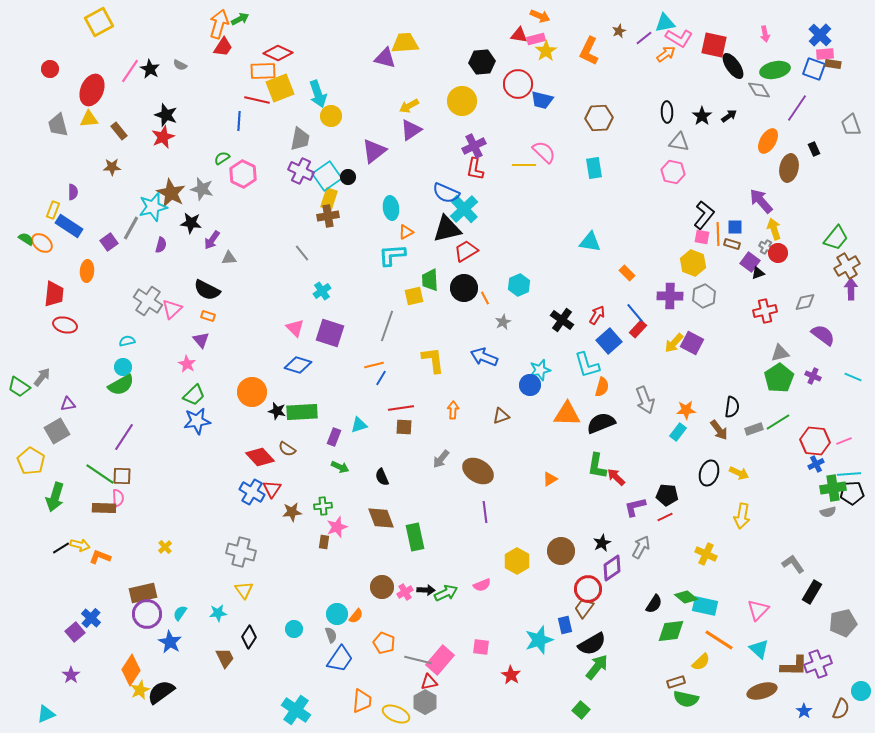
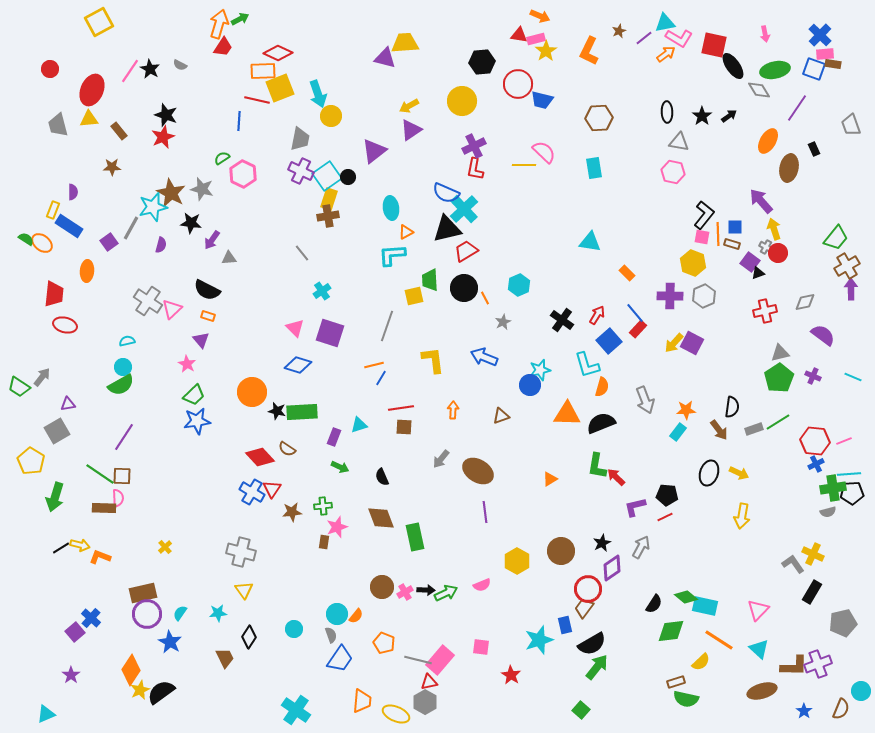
yellow cross at (706, 554): moved 107 px right
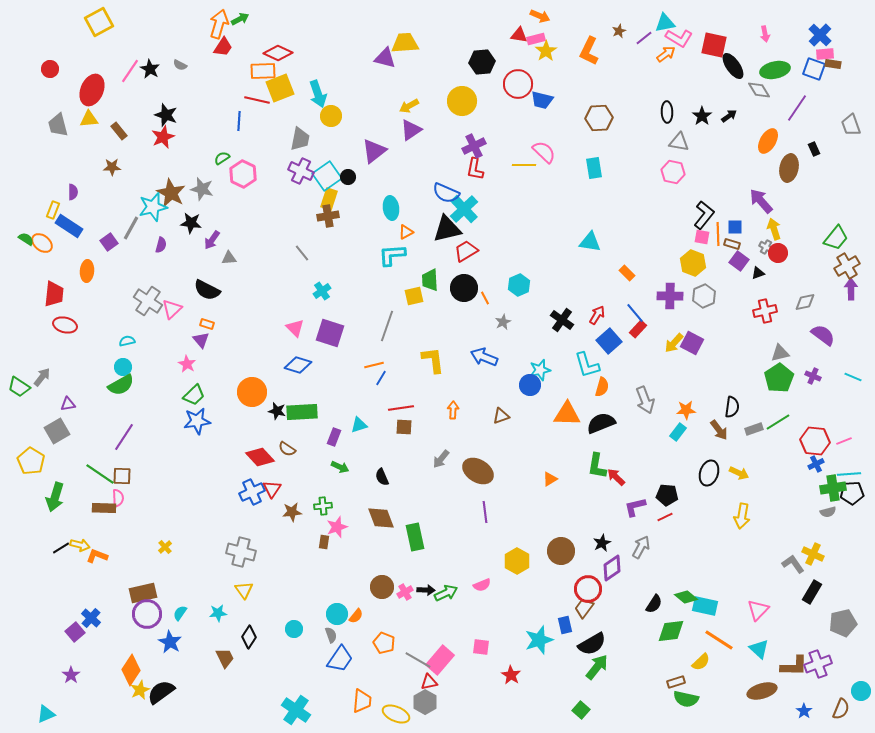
purple square at (750, 262): moved 11 px left, 1 px up
orange rectangle at (208, 316): moved 1 px left, 8 px down
blue cross at (252, 492): rotated 35 degrees clockwise
orange L-shape at (100, 557): moved 3 px left, 1 px up
gray line at (418, 660): rotated 16 degrees clockwise
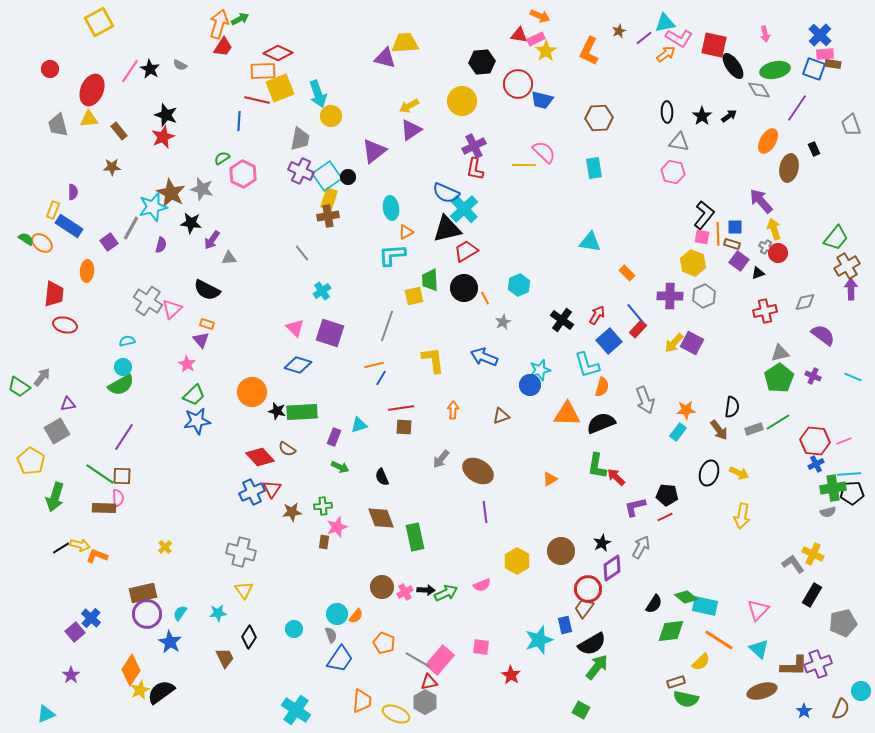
pink rectangle at (536, 39): rotated 12 degrees counterclockwise
black rectangle at (812, 592): moved 3 px down
green square at (581, 710): rotated 12 degrees counterclockwise
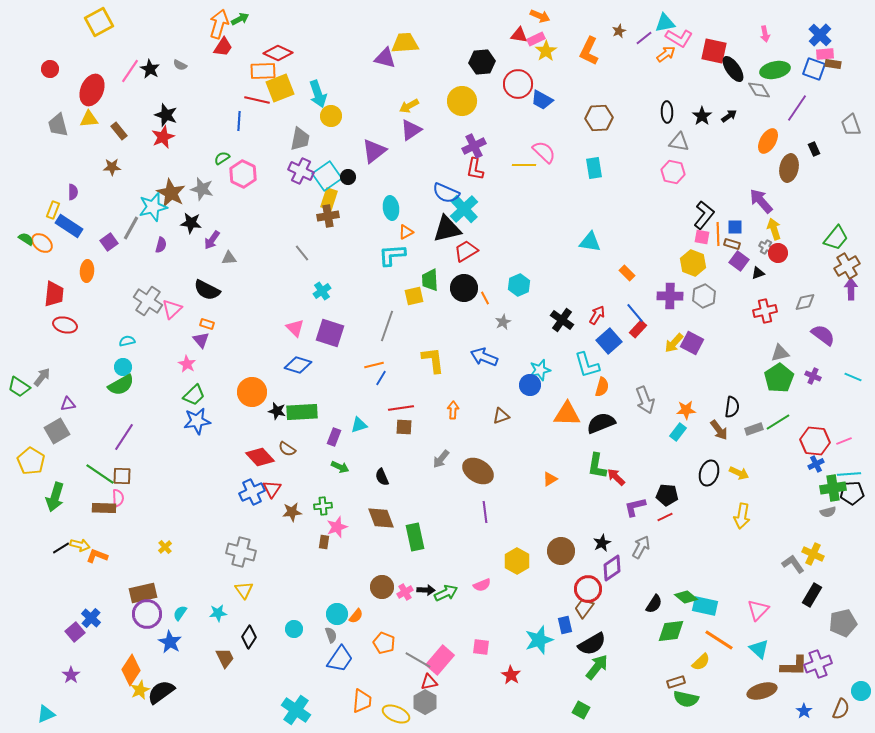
red square at (714, 45): moved 6 px down
black ellipse at (733, 66): moved 3 px down
blue trapezoid at (542, 100): rotated 15 degrees clockwise
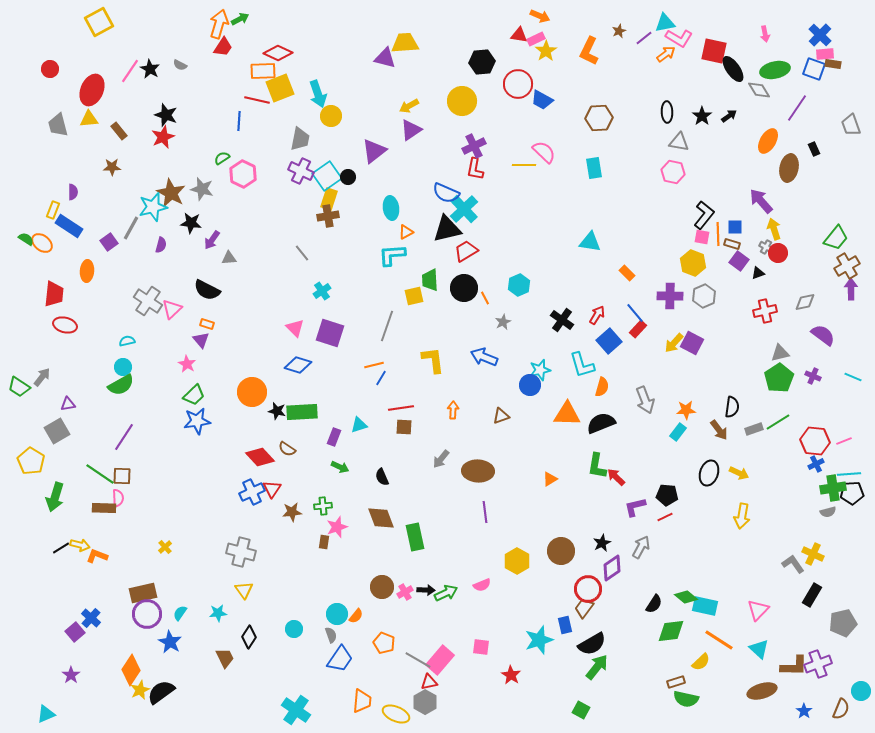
cyan L-shape at (587, 365): moved 5 px left
brown ellipse at (478, 471): rotated 28 degrees counterclockwise
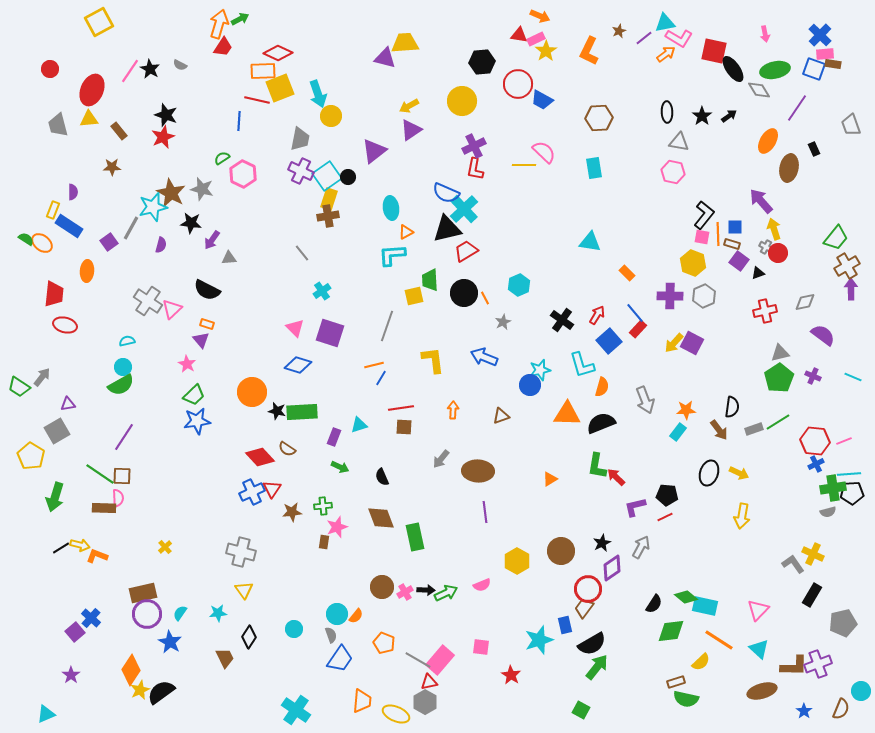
black circle at (464, 288): moved 5 px down
yellow pentagon at (31, 461): moved 5 px up
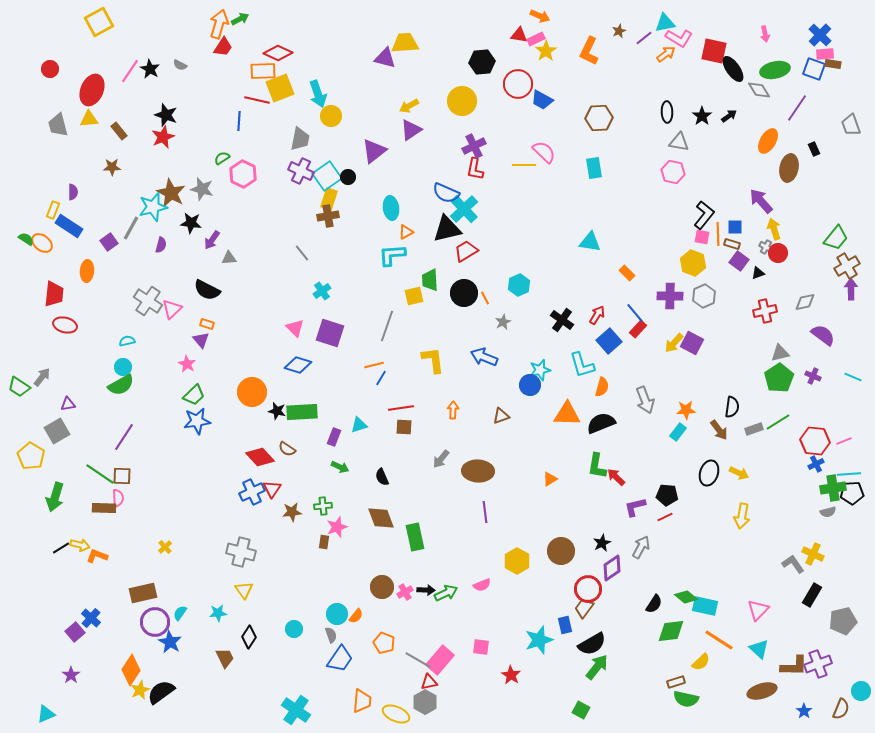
purple circle at (147, 614): moved 8 px right, 8 px down
gray pentagon at (843, 623): moved 2 px up
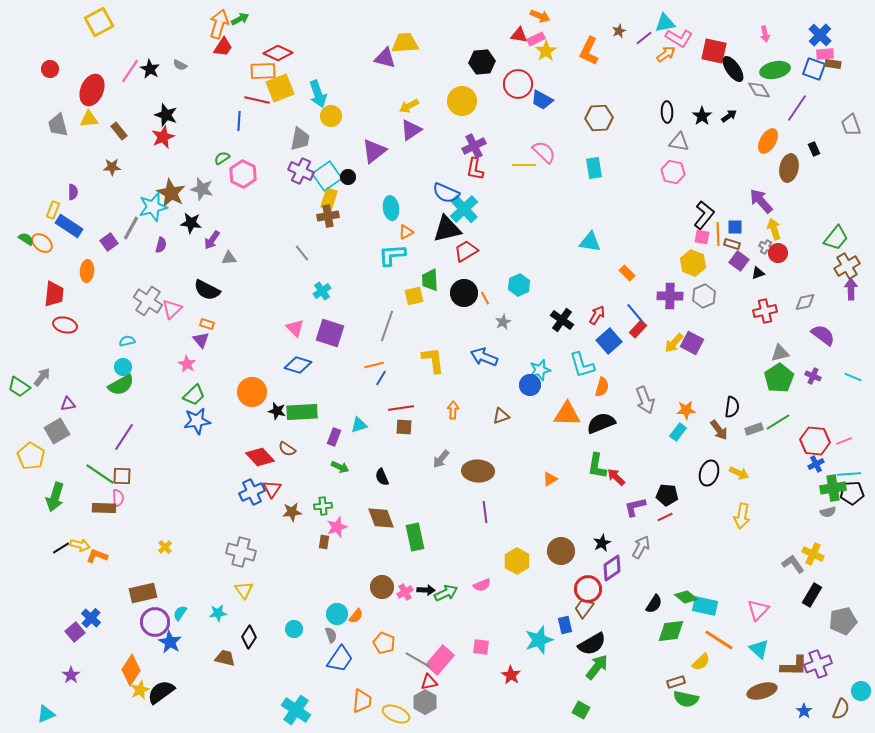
brown trapezoid at (225, 658): rotated 50 degrees counterclockwise
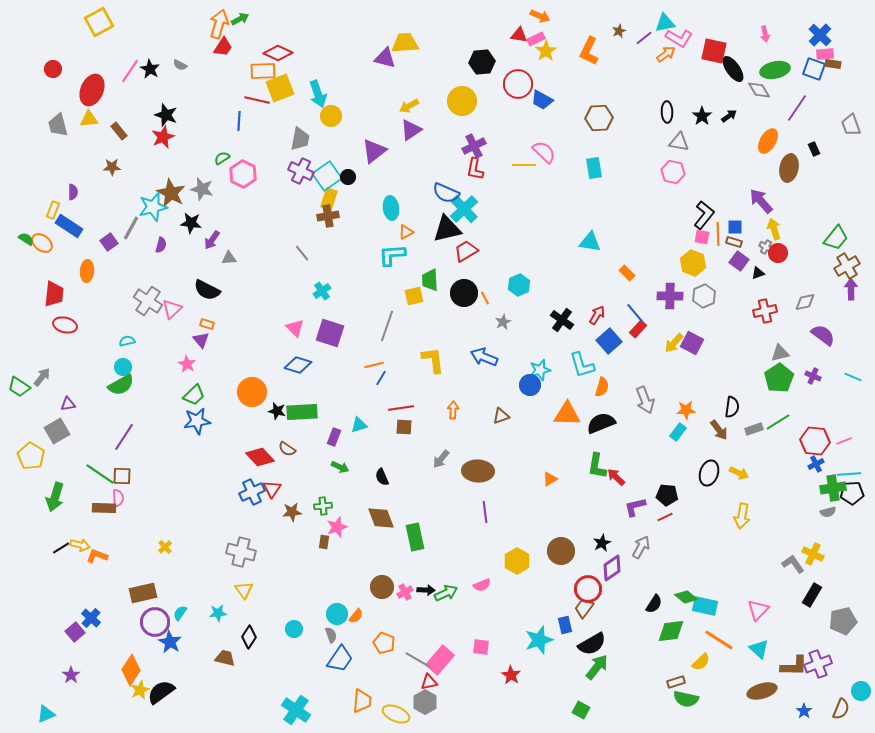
red circle at (50, 69): moved 3 px right
brown rectangle at (732, 244): moved 2 px right, 2 px up
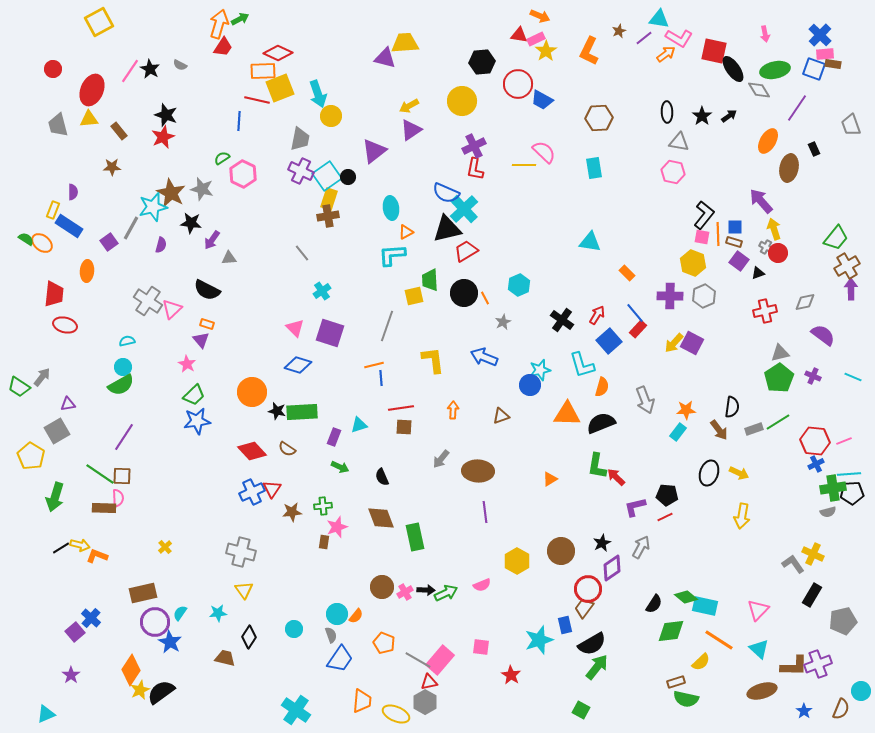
cyan triangle at (665, 23): moved 6 px left, 4 px up; rotated 20 degrees clockwise
blue line at (381, 378): rotated 35 degrees counterclockwise
red diamond at (260, 457): moved 8 px left, 6 px up
